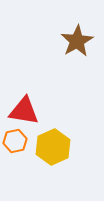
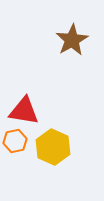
brown star: moved 5 px left, 1 px up
yellow hexagon: rotated 12 degrees counterclockwise
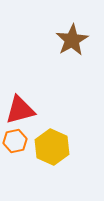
red triangle: moved 4 px left, 1 px up; rotated 24 degrees counterclockwise
yellow hexagon: moved 1 px left
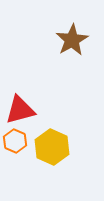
orange hexagon: rotated 25 degrees counterclockwise
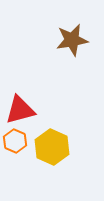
brown star: rotated 20 degrees clockwise
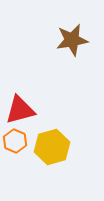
yellow hexagon: rotated 20 degrees clockwise
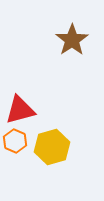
brown star: rotated 24 degrees counterclockwise
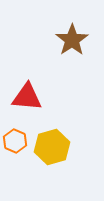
red triangle: moved 7 px right, 13 px up; rotated 20 degrees clockwise
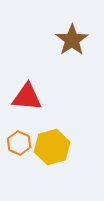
orange hexagon: moved 4 px right, 2 px down
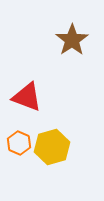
red triangle: rotated 16 degrees clockwise
